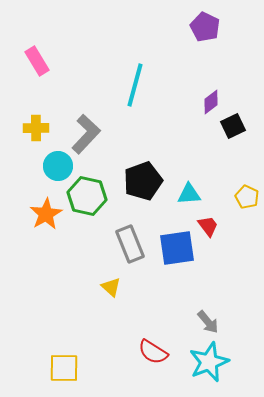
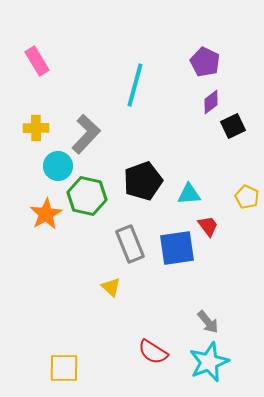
purple pentagon: moved 35 px down
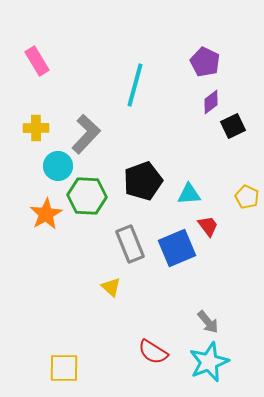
green hexagon: rotated 9 degrees counterclockwise
blue square: rotated 15 degrees counterclockwise
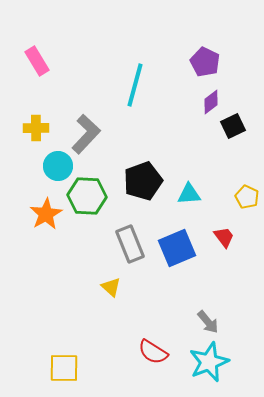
red trapezoid: moved 16 px right, 11 px down
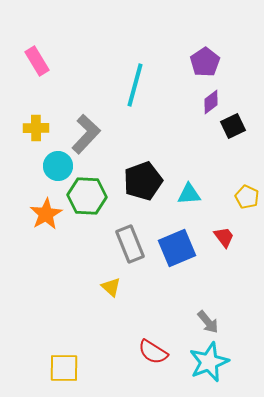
purple pentagon: rotated 12 degrees clockwise
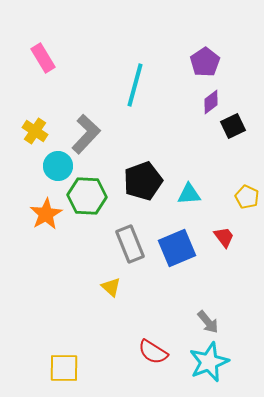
pink rectangle: moved 6 px right, 3 px up
yellow cross: moved 1 px left, 3 px down; rotated 35 degrees clockwise
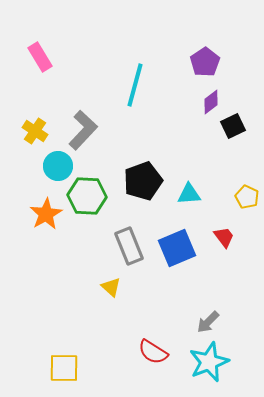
pink rectangle: moved 3 px left, 1 px up
gray L-shape: moved 3 px left, 4 px up
gray rectangle: moved 1 px left, 2 px down
gray arrow: rotated 85 degrees clockwise
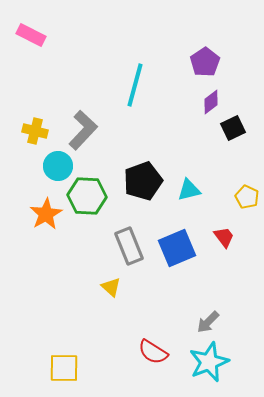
pink rectangle: moved 9 px left, 22 px up; rotated 32 degrees counterclockwise
black square: moved 2 px down
yellow cross: rotated 20 degrees counterclockwise
cyan triangle: moved 4 px up; rotated 10 degrees counterclockwise
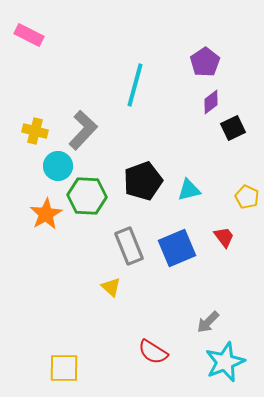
pink rectangle: moved 2 px left
cyan star: moved 16 px right
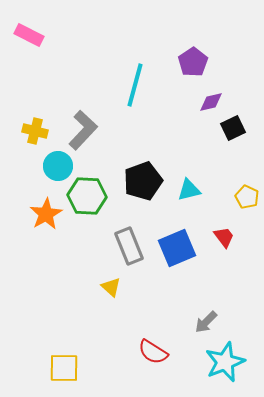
purple pentagon: moved 12 px left
purple diamond: rotated 25 degrees clockwise
gray arrow: moved 2 px left
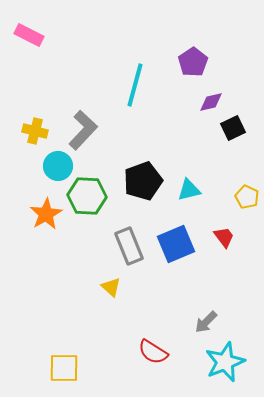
blue square: moved 1 px left, 4 px up
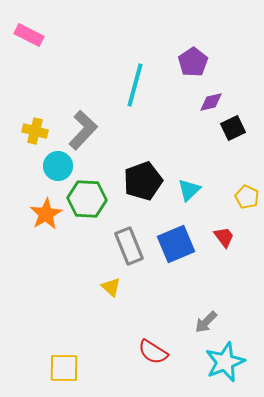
cyan triangle: rotated 30 degrees counterclockwise
green hexagon: moved 3 px down
